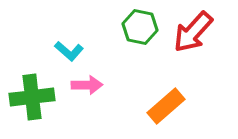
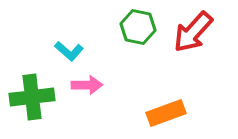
green hexagon: moved 2 px left
orange rectangle: moved 7 px down; rotated 21 degrees clockwise
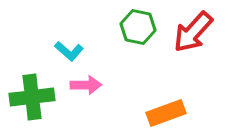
pink arrow: moved 1 px left
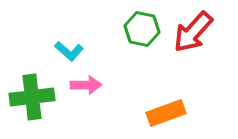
green hexagon: moved 4 px right, 2 px down
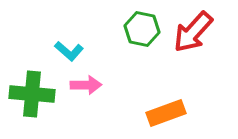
green cross: moved 3 px up; rotated 12 degrees clockwise
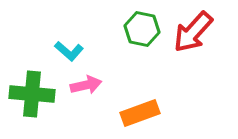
pink arrow: rotated 12 degrees counterclockwise
orange rectangle: moved 26 px left
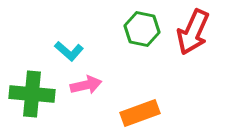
red arrow: rotated 18 degrees counterclockwise
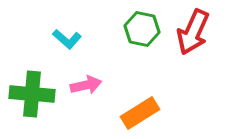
cyan L-shape: moved 2 px left, 12 px up
orange rectangle: rotated 12 degrees counterclockwise
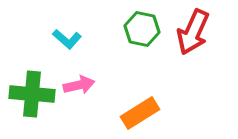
pink arrow: moved 7 px left
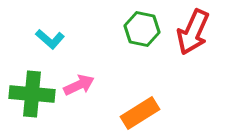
cyan L-shape: moved 17 px left
pink arrow: rotated 12 degrees counterclockwise
